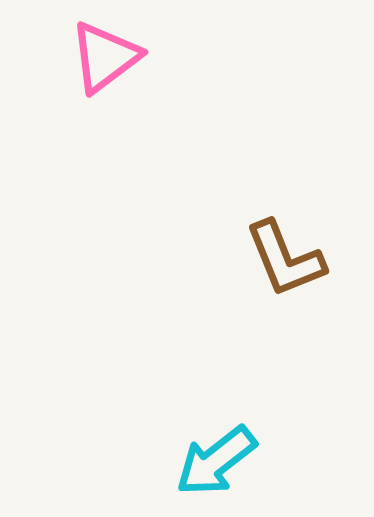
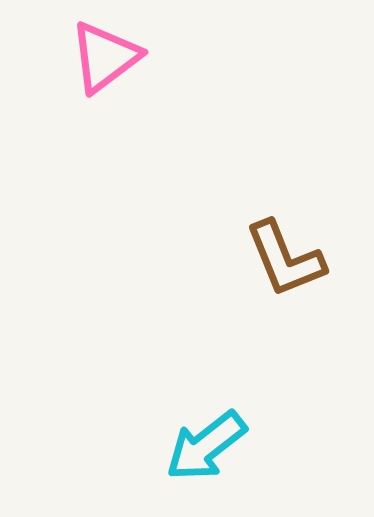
cyan arrow: moved 10 px left, 15 px up
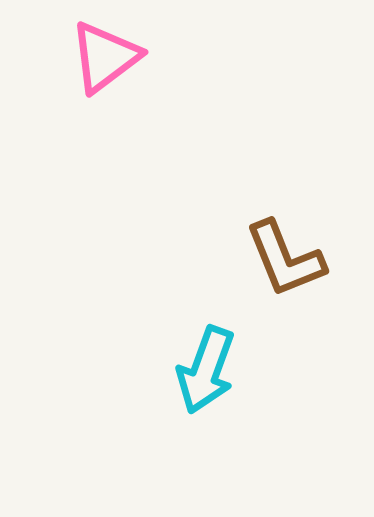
cyan arrow: moved 76 px up; rotated 32 degrees counterclockwise
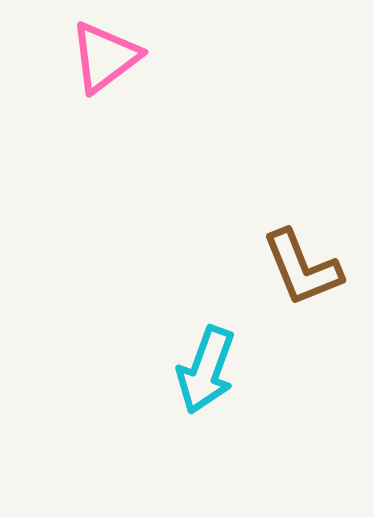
brown L-shape: moved 17 px right, 9 px down
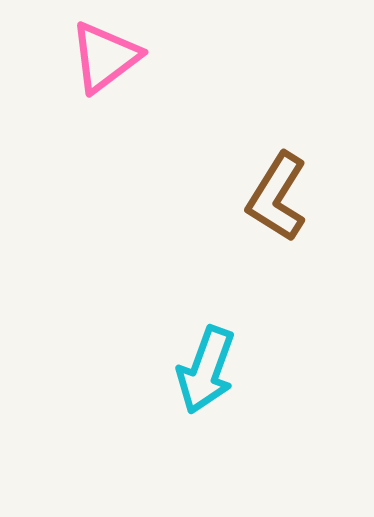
brown L-shape: moved 25 px left, 71 px up; rotated 54 degrees clockwise
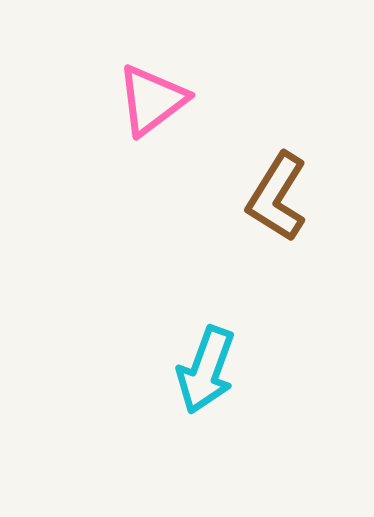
pink triangle: moved 47 px right, 43 px down
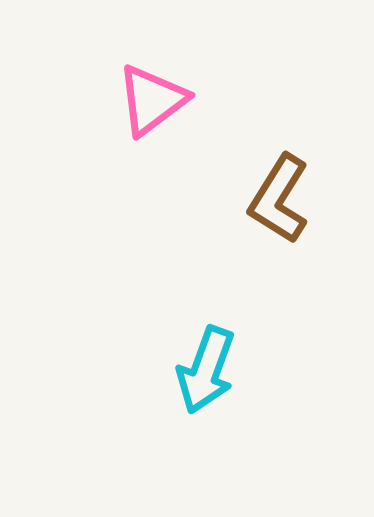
brown L-shape: moved 2 px right, 2 px down
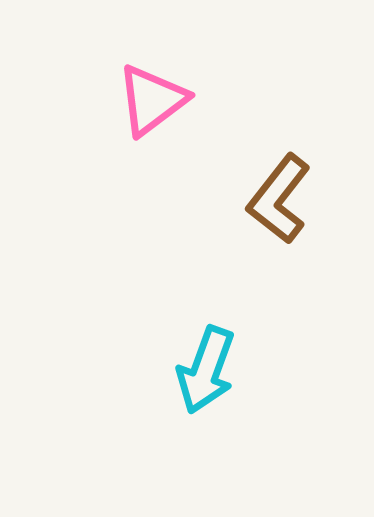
brown L-shape: rotated 6 degrees clockwise
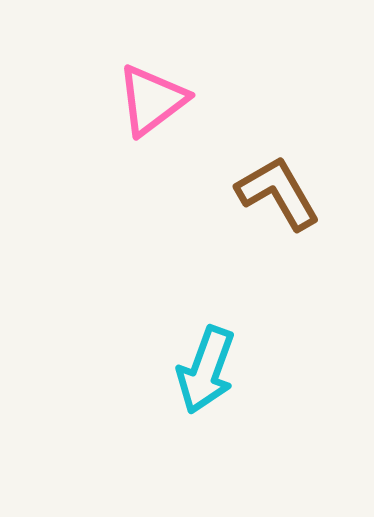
brown L-shape: moved 1 px left, 6 px up; rotated 112 degrees clockwise
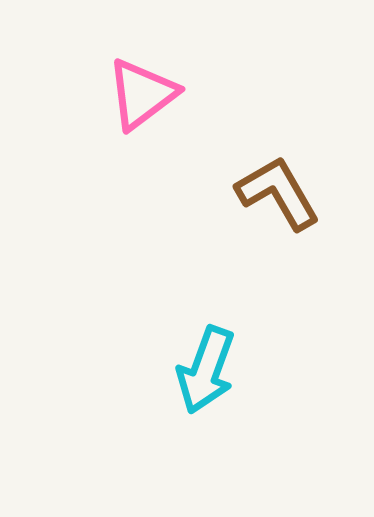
pink triangle: moved 10 px left, 6 px up
